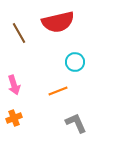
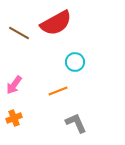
red semicircle: moved 2 px left, 1 px down; rotated 16 degrees counterclockwise
brown line: rotated 30 degrees counterclockwise
pink arrow: rotated 54 degrees clockwise
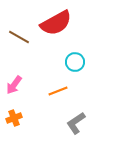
brown line: moved 4 px down
gray L-shape: rotated 100 degrees counterclockwise
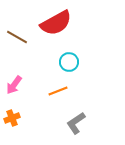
brown line: moved 2 px left
cyan circle: moved 6 px left
orange cross: moved 2 px left
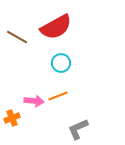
red semicircle: moved 4 px down
cyan circle: moved 8 px left, 1 px down
pink arrow: moved 20 px right, 16 px down; rotated 120 degrees counterclockwise
orange line: moved 5 px down
gray L-shape: moved 2 px right, 6 px down; rotated 10 degrees clockwise
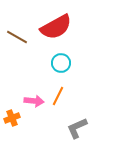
orange line: rotated 42 degrees counterclockwise
gray L-shape: moved 1 px left, 1 px up
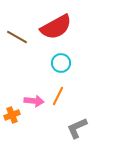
orange cross: moved 3 px up
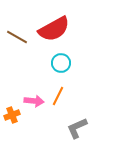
red semicircle: moved 2 px left, 2 px down
